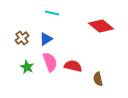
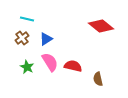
cyan line: moved 25 px left, 6 px down
pink semicircle: rotated 12 degrees counterclockwise
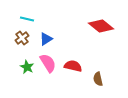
pink semicircle: moved 2 px left, 1 px down
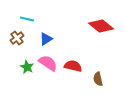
brown cross: moved 5 px left
pink semicircle: rotated 24 degrees counterclockwise
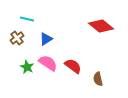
red semicircle: rotated 24 degrees clockwise
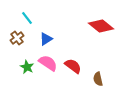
cyan line: moved 1 px up; rotated 40 degrees clockwise
